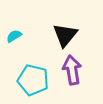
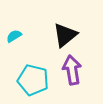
black triangle: rotated 12 degrees clockwise
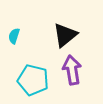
cyan semicircle: rotated 42 degrees counterclockwise
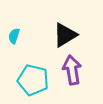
black triangle: rotated 8 degrees clockwise
